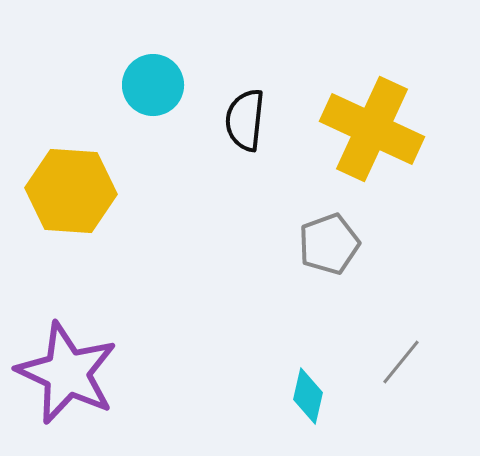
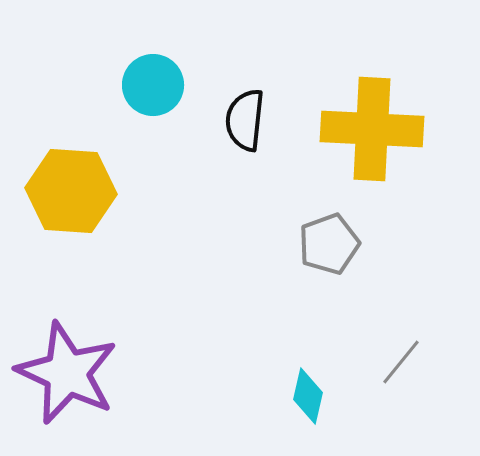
yellow cross: rotated 22 degrees counterclockwise
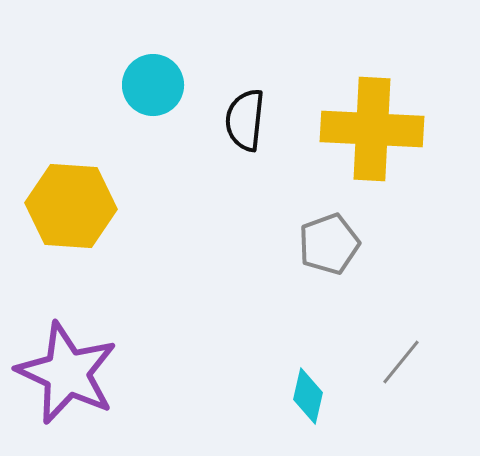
yellow hexagon: moved 15 px down
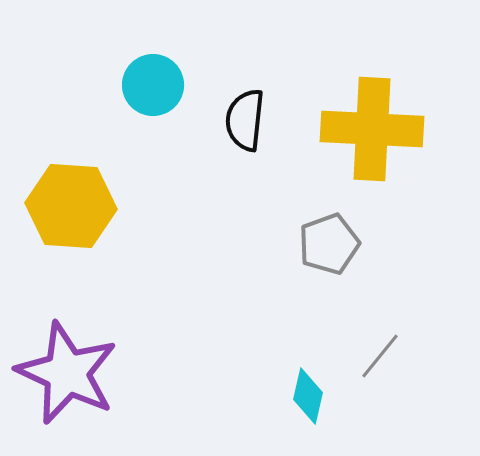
gray line: moved 21 px left, 6 px up
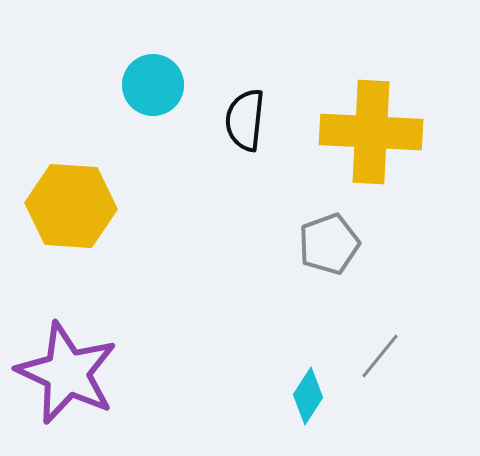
yellow cross: moved 1 px left, 3 px down
cyan diamond: rotated 20 degrees clockwise
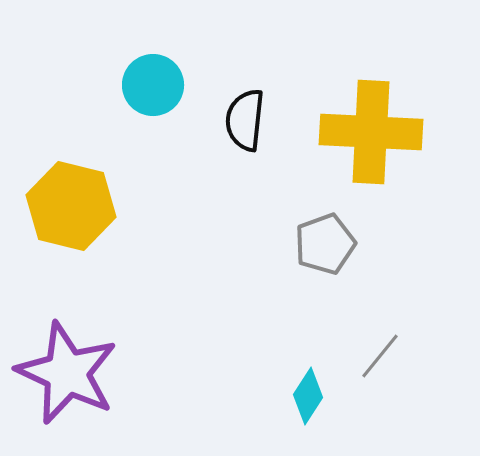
yellow hexagon: rotated 10 degrees clockwise
gray pentagon: moved 4 px left
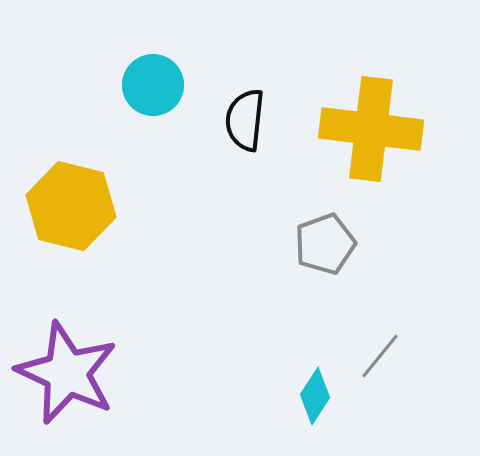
yellow cross: moved 3 px up; rotated 4 degrees clockwise
cyan diamond: moved 7 px right
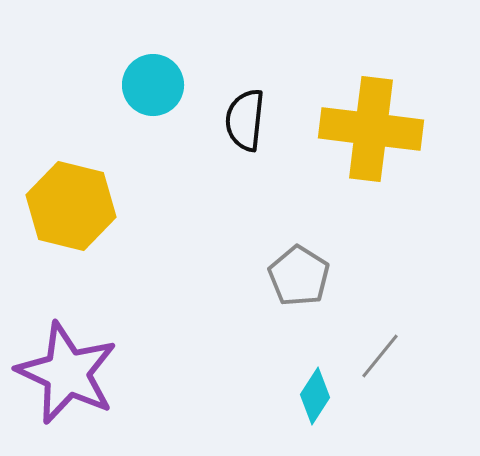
gray pentagon: moved 26 px left, 32 px down; rotated 20 degrees counterclockwise
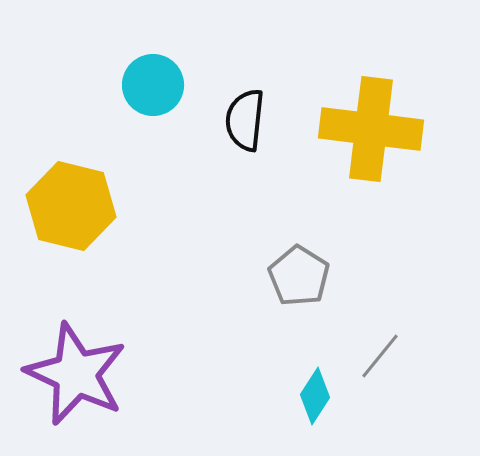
purple star: moved 9 px right, 1 px down
